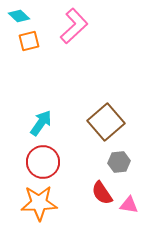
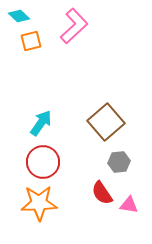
orange square: moved 2 px right
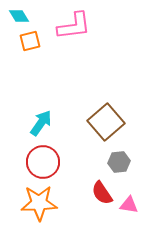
cyan diamond: rotated 15 degrees clockwise
pink L-shape: rotated 36 degrees clockwise
orange square: moved 1 px left
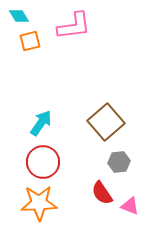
pink triangle: moved 1 px right, 1 px down; rotated 12 degrees clockwise
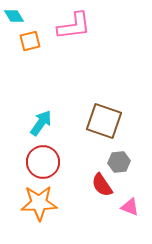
cyan diamond: moved 5 px left
brown square: moved 2 px left, 1 px up; rotated 30 degrees counterclockwise
red semicircle: moved 8 px up
pink triangle: moved 1 px down
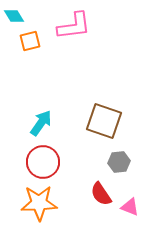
red semicircle: moved 1 px left, 9 px down
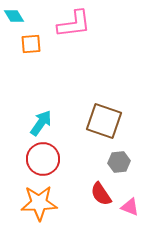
pink L-shape: moved 2 px up
orange square: moved 1 px right, 3 px down; rotated 10 degrees clockwise
red circle: moved 3 px up
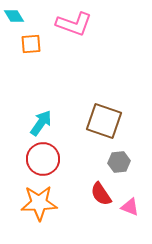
pink L-shape: rotated 27 degrees clockwise
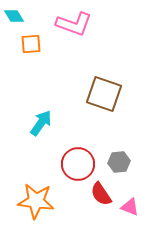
brown square: moved 27 px up
red circle: moved 35 px right, 5 px down
orange star: moved 3 px left, 2 px up; rotated 9 degrees clockwise
